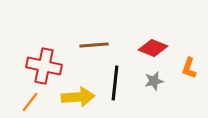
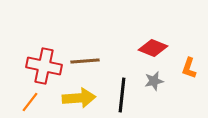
brown line: moved 9 px left, 16 px down
black line: moved 7 px right, 12 px down
yellow arrow: moved 1 px right, 1 px down
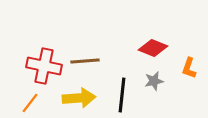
orange line: moved 1 px down
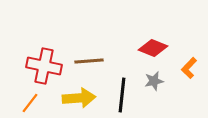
brown line: moved 4 px right
orange L-shape: rotated 25 degrees clockwise
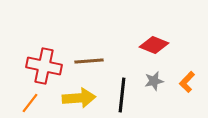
red diamond: moved 1 px right, 3 px up
orange L-shape: moved 2 px left, 14 px down
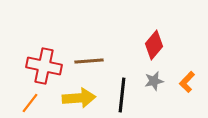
red diamond: rotated 72 degrees counterclockwise
